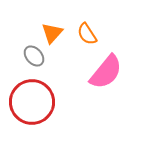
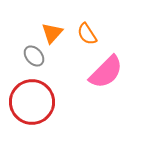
pink semicircle: rotated 6 degrees clockwise
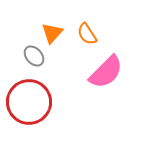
red circle: moved 3 px left
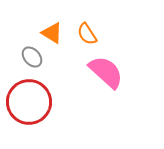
orange triangle: rotated 40 degrees counterclockwise
gray ellipse: moved 2 px left, 1 px down
pink semicircle: rotated 93 degrees counterclockwise
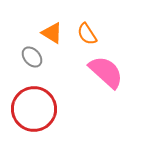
red circle: moved 5 px right, 7 px down
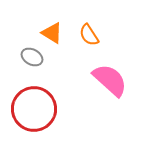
orange semicircle: moved 2 px right, 1 px down
gray ellipse: rotated 20 degrees counterclockwise
pink semicircle: moved 4 px right, 8 px down
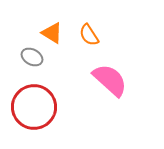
red circle: moved 2 px up
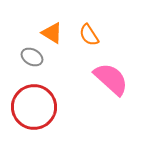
pink semicircle: moved 1 px right, 1 px up
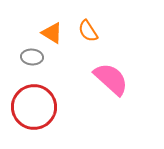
orange semicircle: moved 1 px left, 4 px up
gray ellipse: rotated 25 degrees counterclockwise
